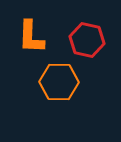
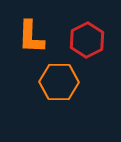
red hexagon: rotated 20 degrees clockwise
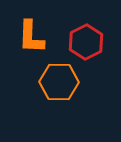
red hexagon: moved 1 px left, 2 px down
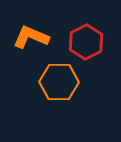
orange L-shape: rotated 111 degrees clockwise
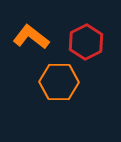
orange L-shape: rotated 15 degrees clockwise
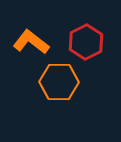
orange L-shape: moved 5 px down
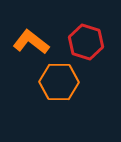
red hexagon: rotated 16 degrees counterclockwise
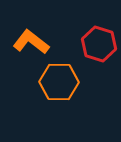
red hexagon: moved 13 px right, 2 px down
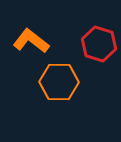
orange L-shape: moved 1 px up
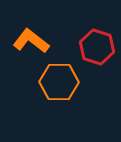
red hexagon: moved 2 px left, 3 px down
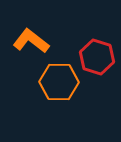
red hexagon: moved 10 px down
